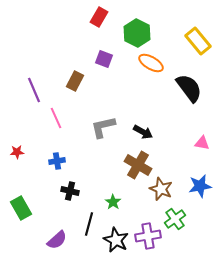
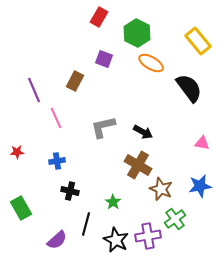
black line: moved 3 px left
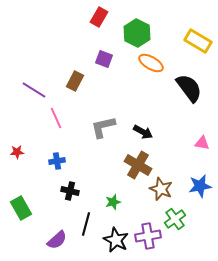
yellow rectangle: rotated 20 degrees counterclockwise
purple line: rotated 35 degrees counterclockwise
green star: rotated 21 degrees clockwise
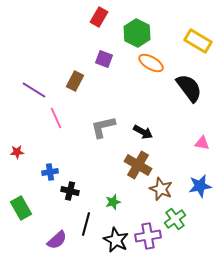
blue cross: moved 7 px left, 11 px down
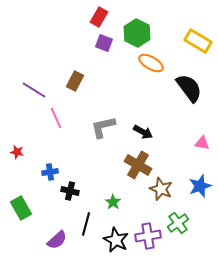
purple square: moved 16 px up
red star: rotated 16 degrees clockwise
blue star: rotated 10 degrees counterclockwise
green star: rotated 21 degrees counterclockwise
green cross: moved 3 px right, 4 px down
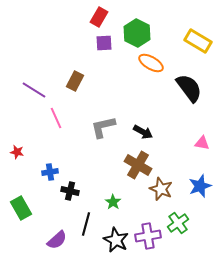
purple square: rotated 24 degrees counterclockwise
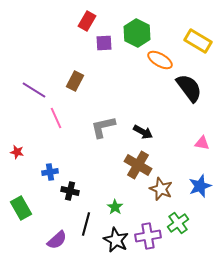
red rectangle: moved 12 px left, 4 px down
orange ellipse: moved 9 px right, 3 px up
green star: moved 2 px right, 5 px down
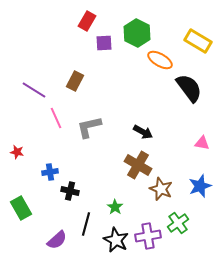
gray L-shape: moved 14 px left
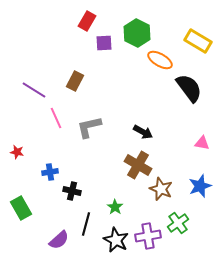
black cross: moved 2 px right
purple semicircle: moved 2 px right
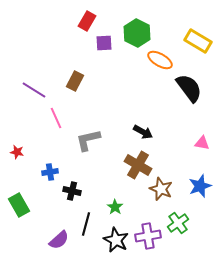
gray L-shape: moved 1 px left, 13 px down
green rectangle: moved 2 px left, 3 px up
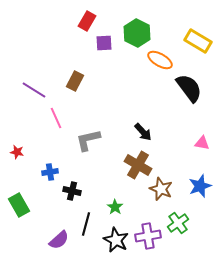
black arrow: rotated 18 degrees clockwise
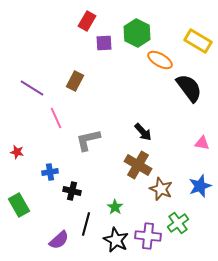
purple line: moved 2 px left, 2 px up
purple cross: rotated 15 degrees clockwise
